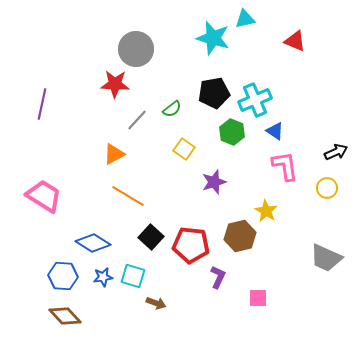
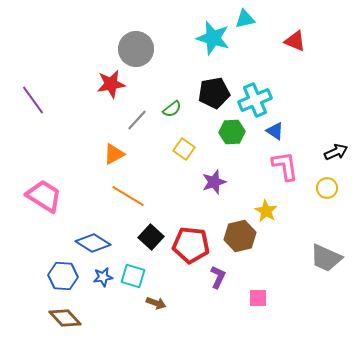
red star: moved 4 px left; rotated 12 degrees counterclockwise
purple line: moved 9 px left, 4 px up; rotated 48 degrees counterclockwise
green hexagon: rotated 25 degrees counterclockwise
brown diamond: moved 2 px down
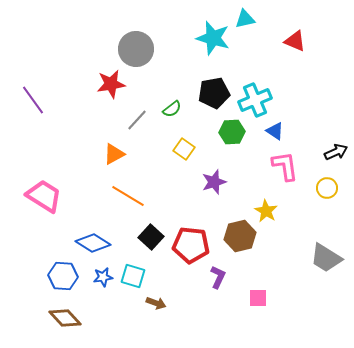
gray trapezoid: rotated 8 degrees clockwise
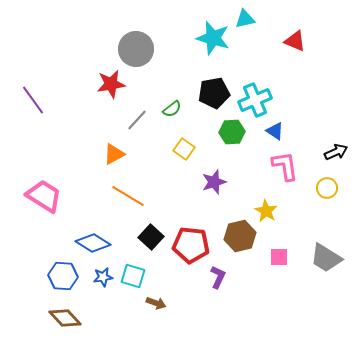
pink square: moved 21 px right, 41 px up
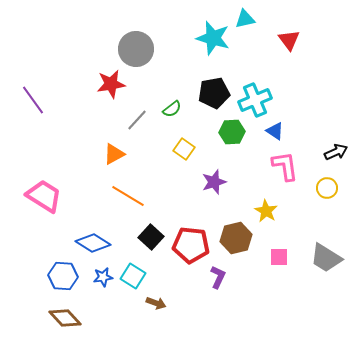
red triangle: moved 6 px left, 1 px up; rotated 30 degrees clockwise
brown hexagon: moved 4 px left, 2 px down
cyan square: rotated 15 degrees clockwise
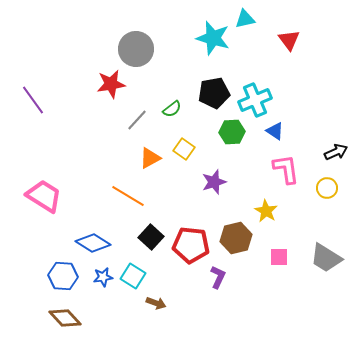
orange triangle: moved 36 px right, 4 px down
pink L-shape: moved 1 px right, 3 px down
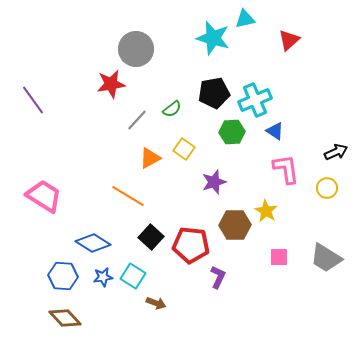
red triangle: rotated 25 degrees clockwise
brown hexagon: moved 1 px left, 13 px up; rotated 12 degrees clockwise
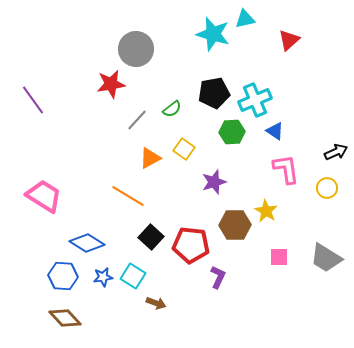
cyan star: moved 4 px up
blue diamond: moved 6 px left
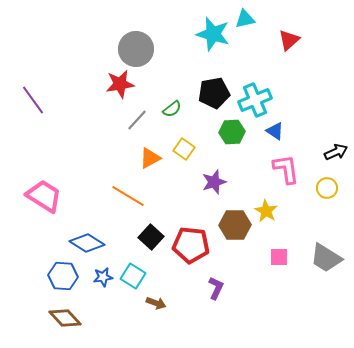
red star: moved 9 px right
purple L-shape: moved 2 px left, 11 px down
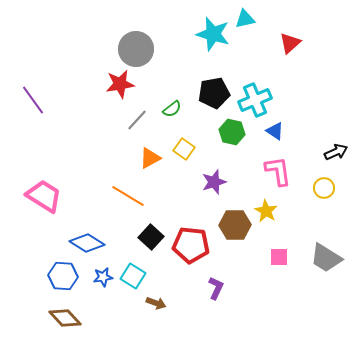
red triangle: moved 1 px right, 3 px down
green hexagon: rotated 15 degrees clockwise
pink L-shape: moved 8 px left, 2 px down
yellow circle: moved 3 px left
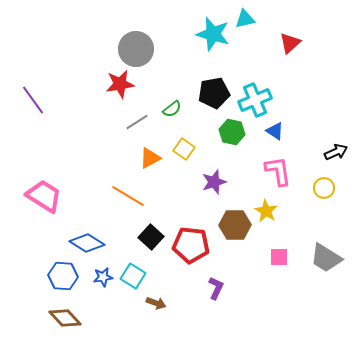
gray line: moved 2 px down; rotated 15 degrees clockwise
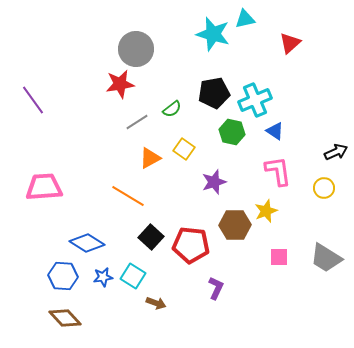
pink trapezoid: moved 9 px up; rotated 36 degrees counterclockwise
yellow star: rotated 20 degrees clockwise
